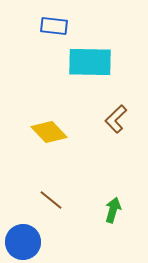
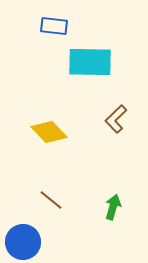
green arrow: moved 3 px up
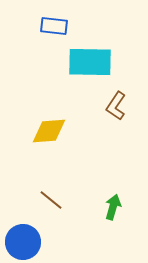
brown L-shape: moved 13 px up; rotated 12 degrees counterclockwise
yellow diamond: moved 1 px up; rotated 51 degrees counterclockwise
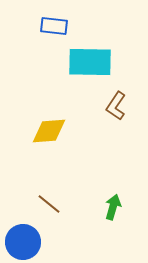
brown line: moved 2 px left, 4 px down
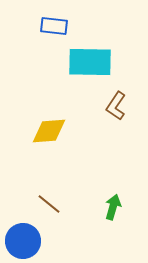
blue circle: moved 1 px up
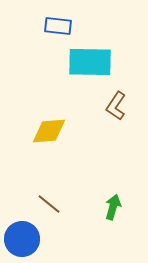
blue rectangle: moved 4 px right
blue circle: moved 1 px left, 2 px up
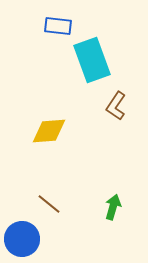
cyan rectangle: moved 2 px right, 2 px up; rotated 69 degrees clockwise
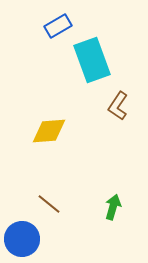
blue rectangle: rotated 36 degrees counterclockwise
brown L-shape: moved 2 px right
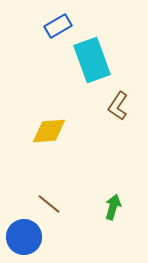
blue circle: moved 2 px right, 2 px up
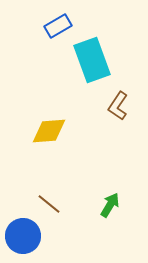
green arrow: moved 3 px left, 2 px up; rotated 15 degrees clockwise
blue circle: moved 1 px left, 1 px up
